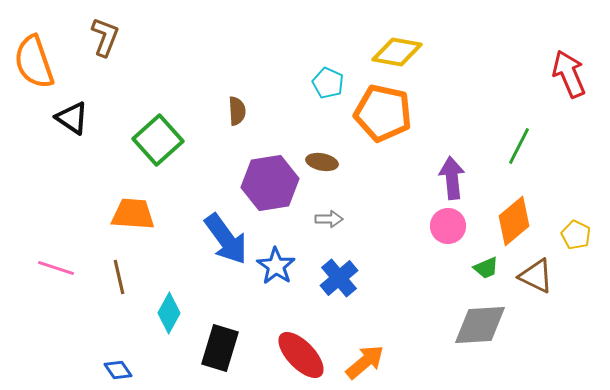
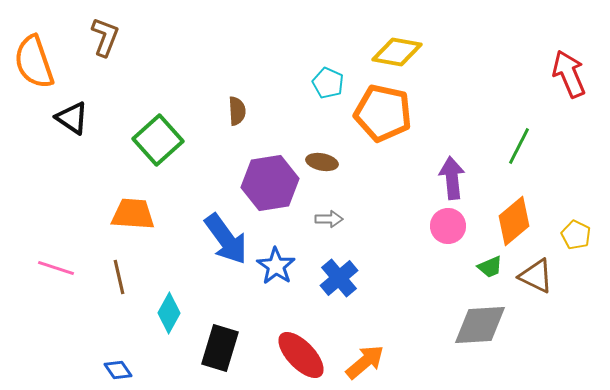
green trapezoid: moved 4 px right, 1 px up
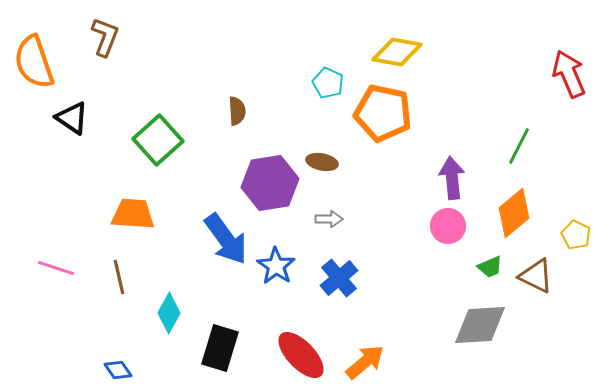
orange diamond: moved 8 px up
